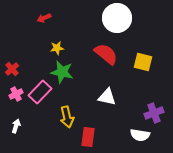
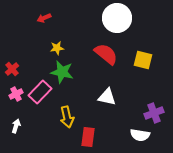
yellow square: moved 2 px up
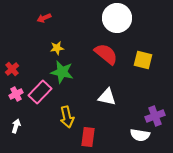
purple cross: moved 1 px right, 3 px down
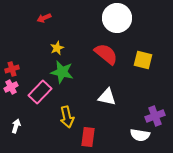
yellow star: rotated 16 degrees counterclockwise
red cross: rotated 24 degrees clockwise
pink cross: moved 5 px left, 7 px up
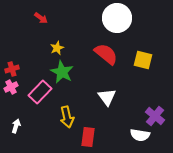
red arrow: moved 3 px left; rotated 120 degrees counterclockwise
green star: rotated 15 degrees clockwise
white triangle: rotated 42 degrees clockwise
purple cross: rotated 30 degrees counterclockwise
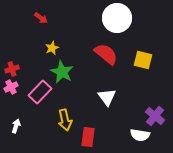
yellow star: moved 5 px left
yellow arrow: moved 2 px left, 3 px down
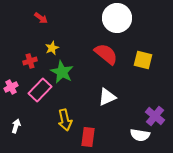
red cross: moved 18 px right, 8 px up
pink rectangle: moved 2 px up
white triangle: rotated 42 degrees clockwise
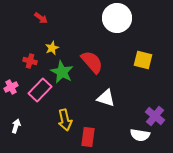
red semicircle: moved 14 px left, 8 px down; rotated 10 degrees clockwise
red cross: rotated 32 degrees clockwise
white triangle: moved 1 px left, 1 px down; rotated 42 degrees clockwise
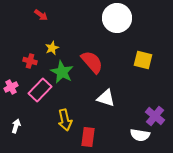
red arrow: moved 3 px up
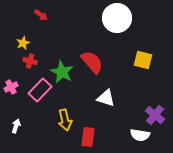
yellow star: moved 29 px left, 5 px up
purple cross: moved 1 px up
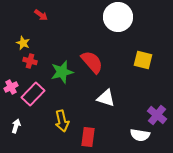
white circle: moved 1 px right, 1 px up
yellow star: rotated 24 degrees counterclockwise
green star: rotated 30 degrees clockwise
pink rectangle: moved 7 px left, 4 px down
purple cross: moved 2 px right
yellow arrow: moved 3 px left, 1 px down
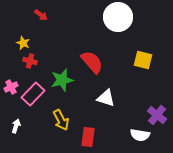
green star: moved 8 px down
yellow arrow: moved 1 px left, 1 px up; rotated 15 degrees counterclockwise
